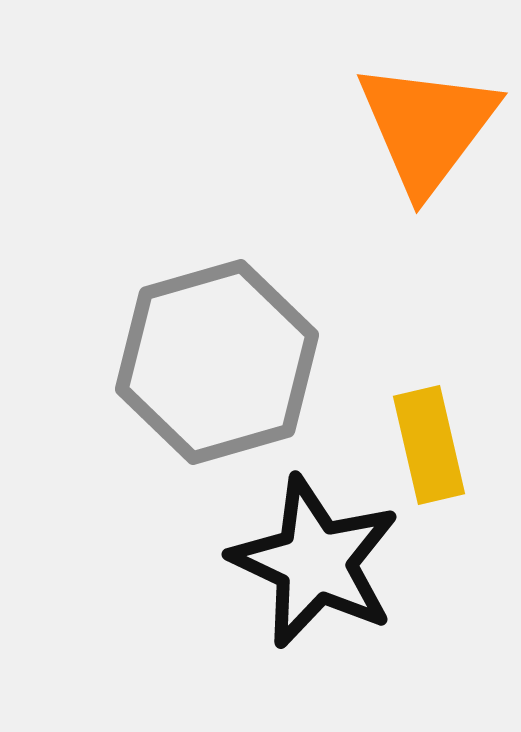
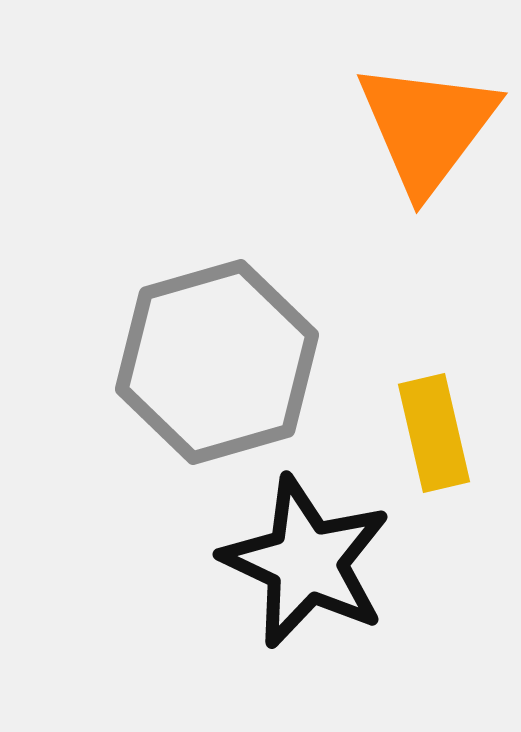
yellow rectangle: moved 5 px right, 12 px up
black star: moved 9 px left
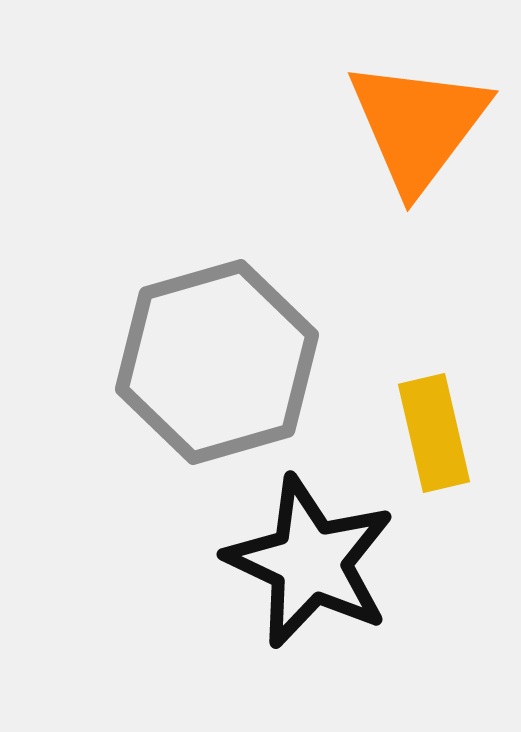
orange triangle: moved 9 px left, 2 px up
black star: moved 4 px right
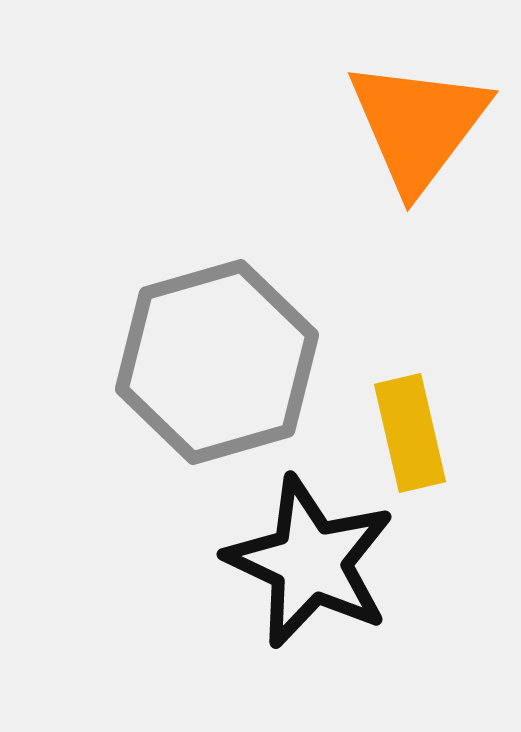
yellow rectangle: moved 24 px left
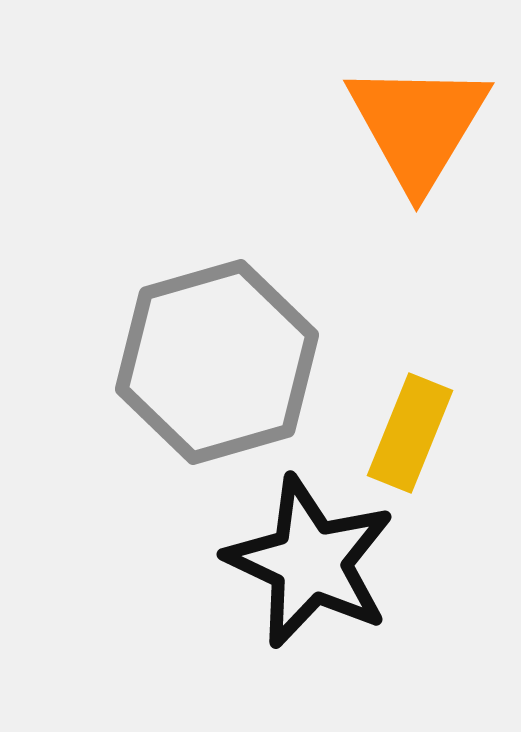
orange triangle: rotated 6 degrees counterclockwise
yellow rectangle: rotated 35 degrees clockwise
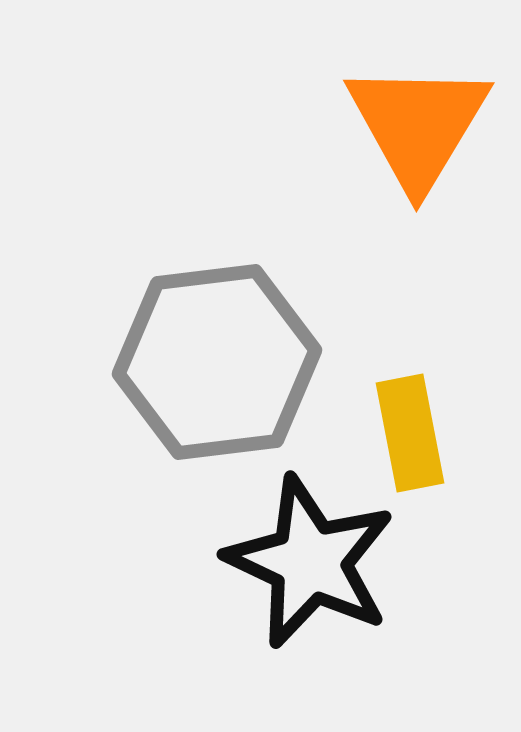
gray hexagon: rotated 9 degrees clockwise
yellow rectangle: rotated 33 degrees counterclockwise
